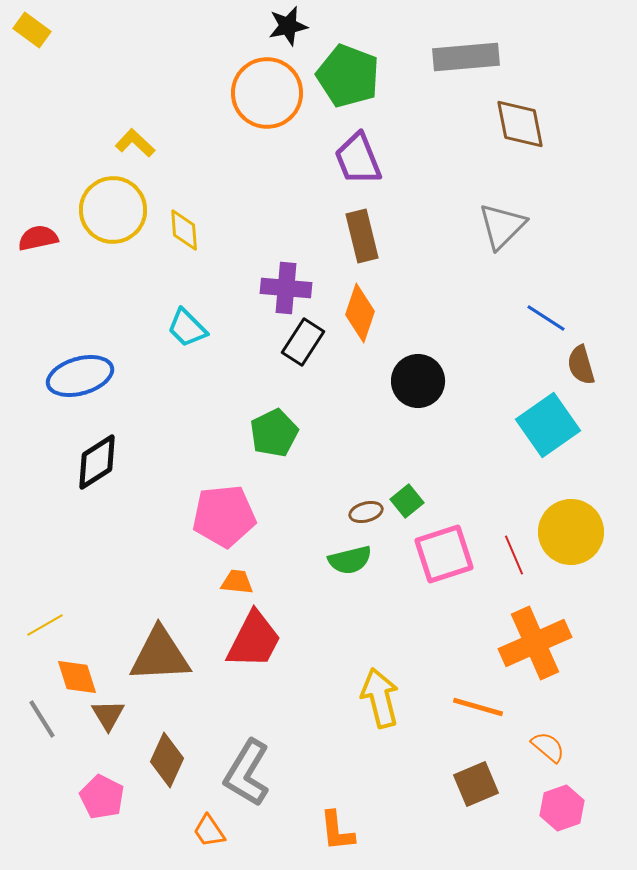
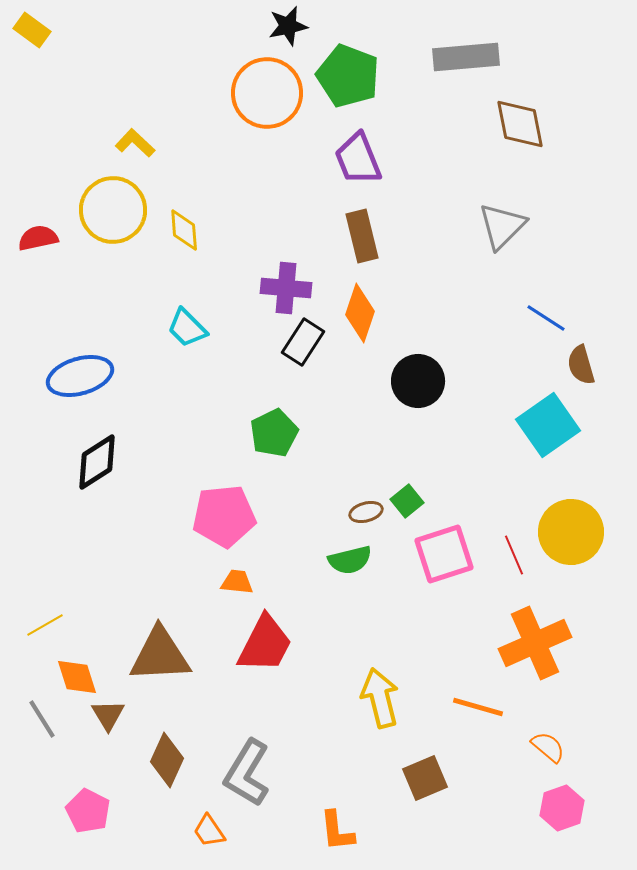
red trapezoid at (254, 640): moved 11 px right, 4 px down
brown square at (476, 784): moved 51 px left, 6 px up
pink pentagon at (102, 797): moved 14 px left, 14 px down
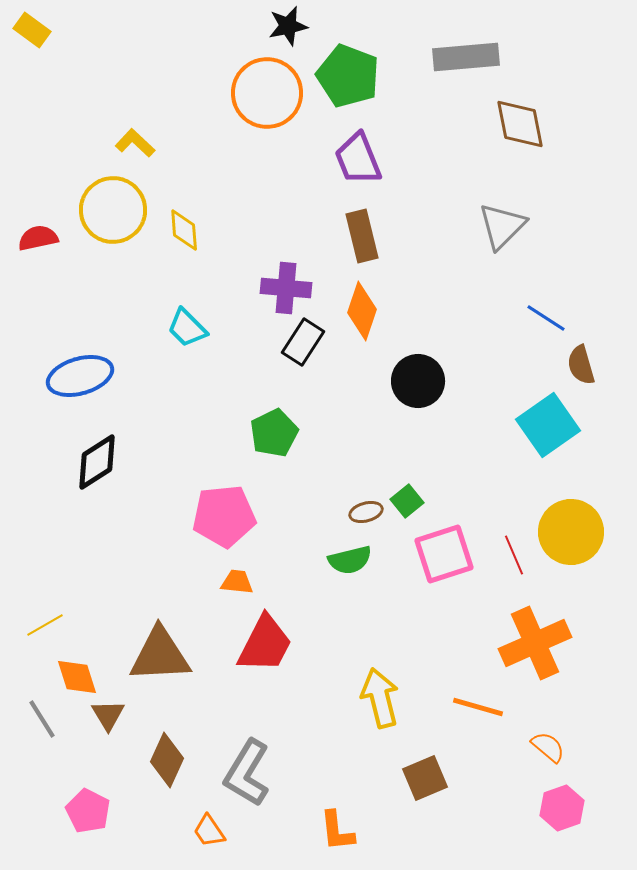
orange diamond at (360, 313): moved 2 px right, 2 px up
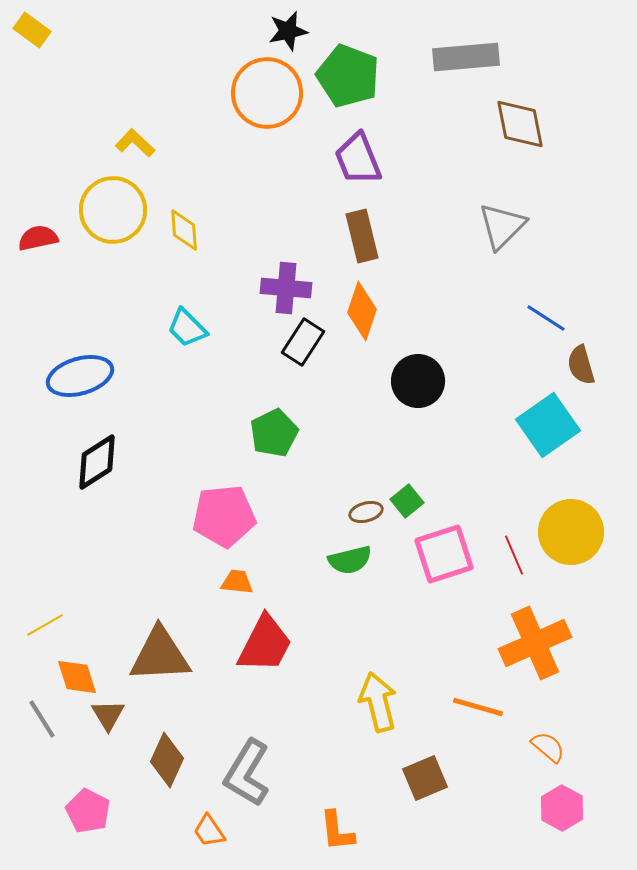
black star at (288, 26): moved 5 px down
yellow arrow at (380, 698): moved 2 px left, 4 px down
pink hexagon at (562, 808): rotated 12 degrees counterclockwise
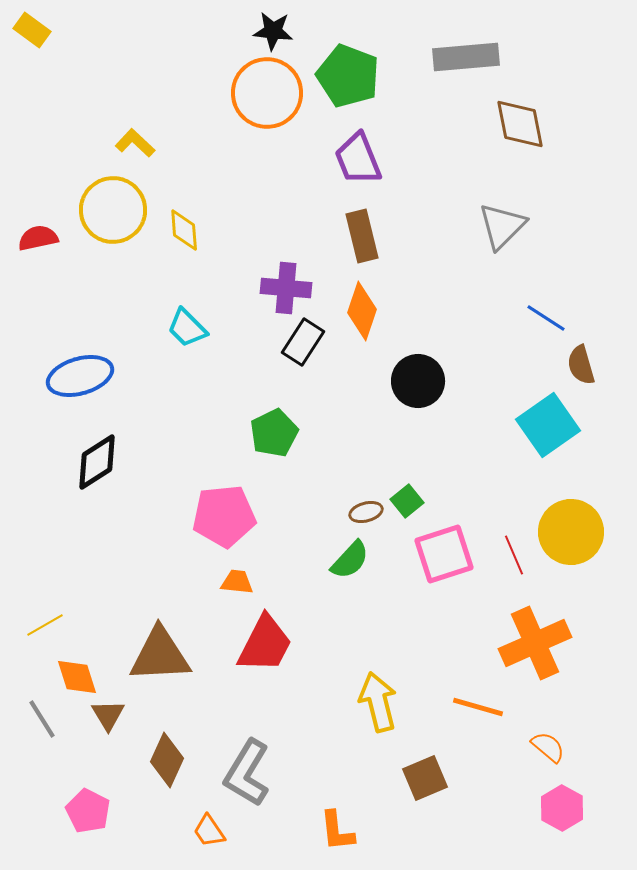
black star at (288, 31): moved 15 px left; rotated 18 degrees clockwise
green semicircle at (350, 560): rotated 33 degrees counterclockwise
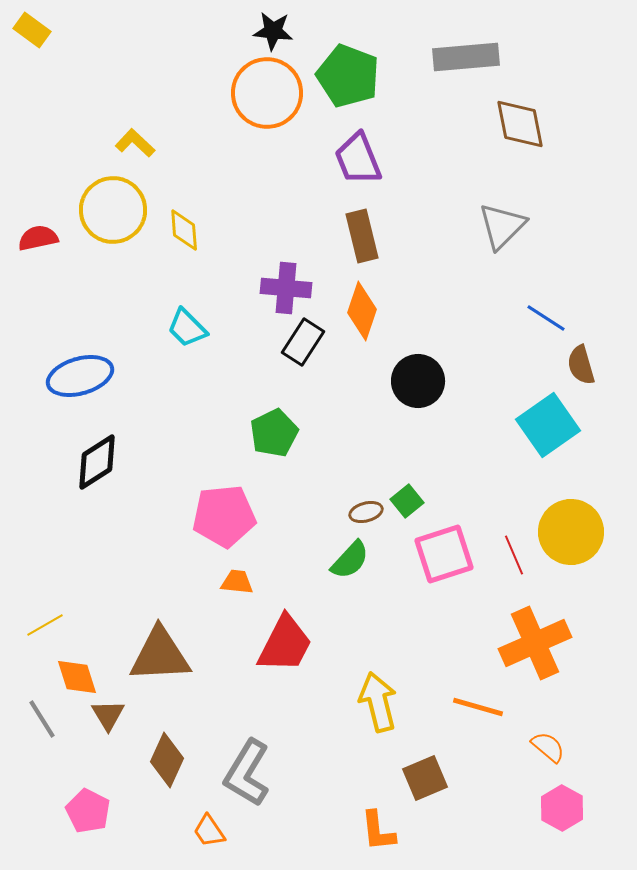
red trapezoid at (265, 644): moved 20 px right
orange L-shape at (337, 831): moved 41 px right
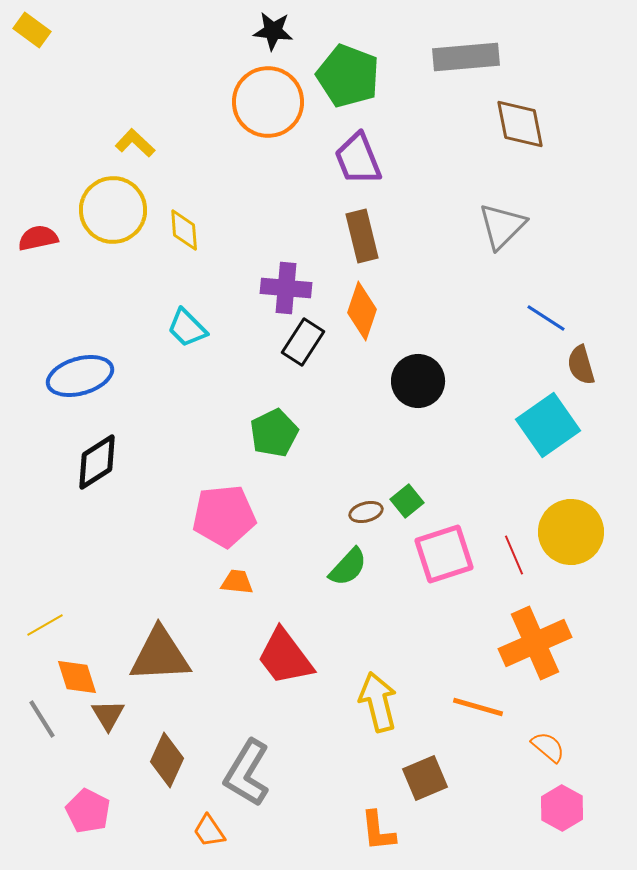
orange circle at (267, 93): moved 1 px right, 9 px down
green semicircle at (350, 560): moved 2 px left, 7 px down
red trapezoid at (285, 644): moved 13 px down; rotated 116 degrees clockwise
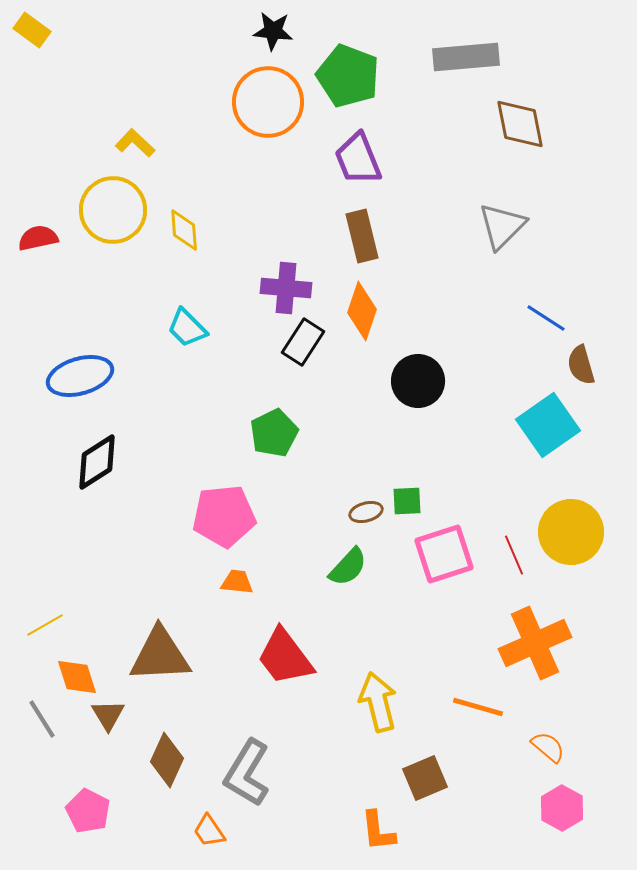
green square at (407, 501): rotated 36 degrees clockwise
